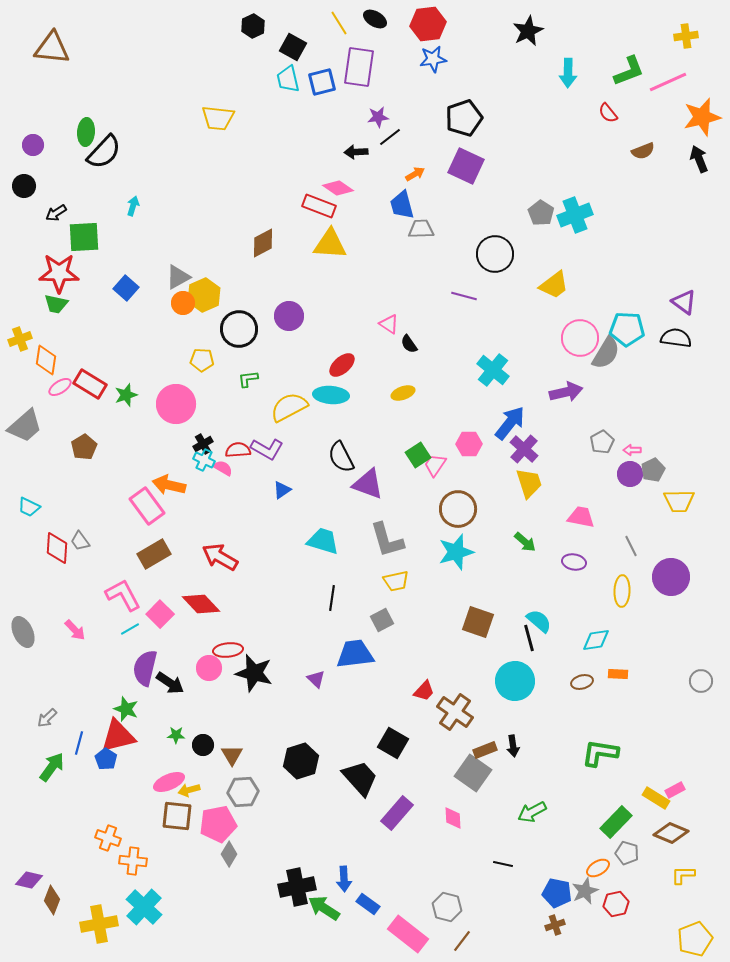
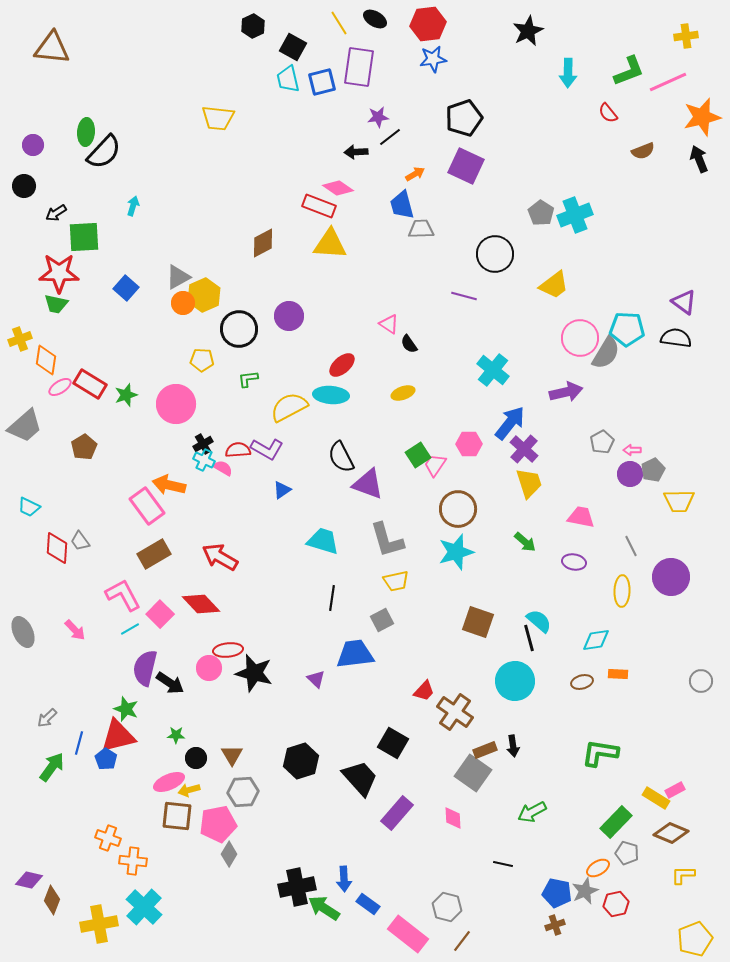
black circle at (203, 745): moved 7 px left, 13 px down
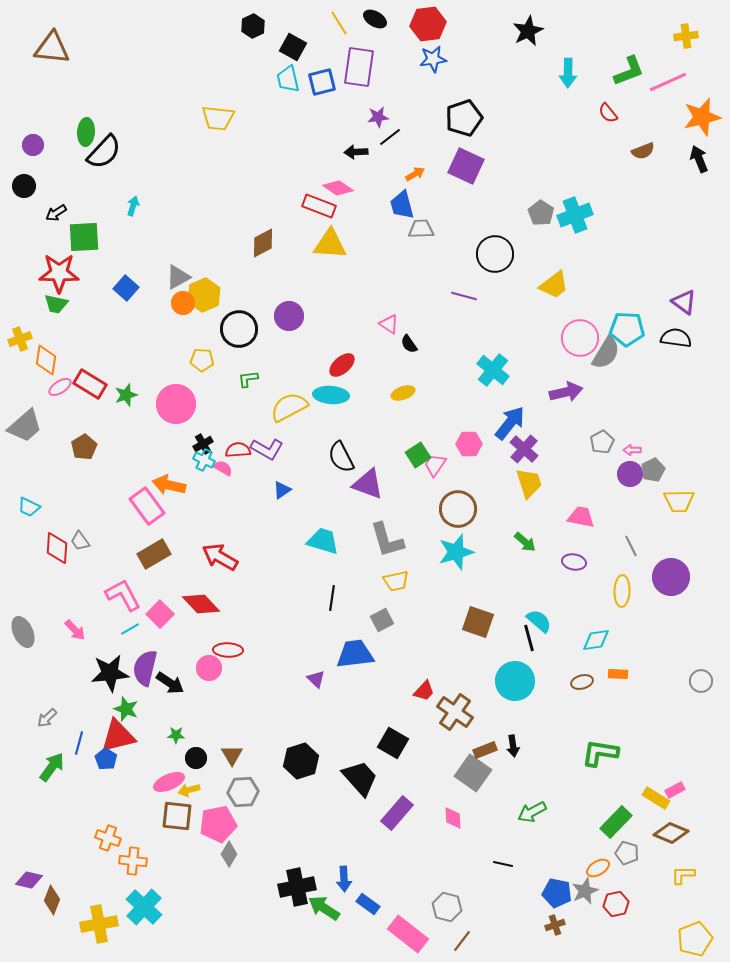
red ellipse at (228, 650): rotated 8 degrees clockwise
black star at (254, 673): moved 144 px left; rotated 21 degrees counterclockwise
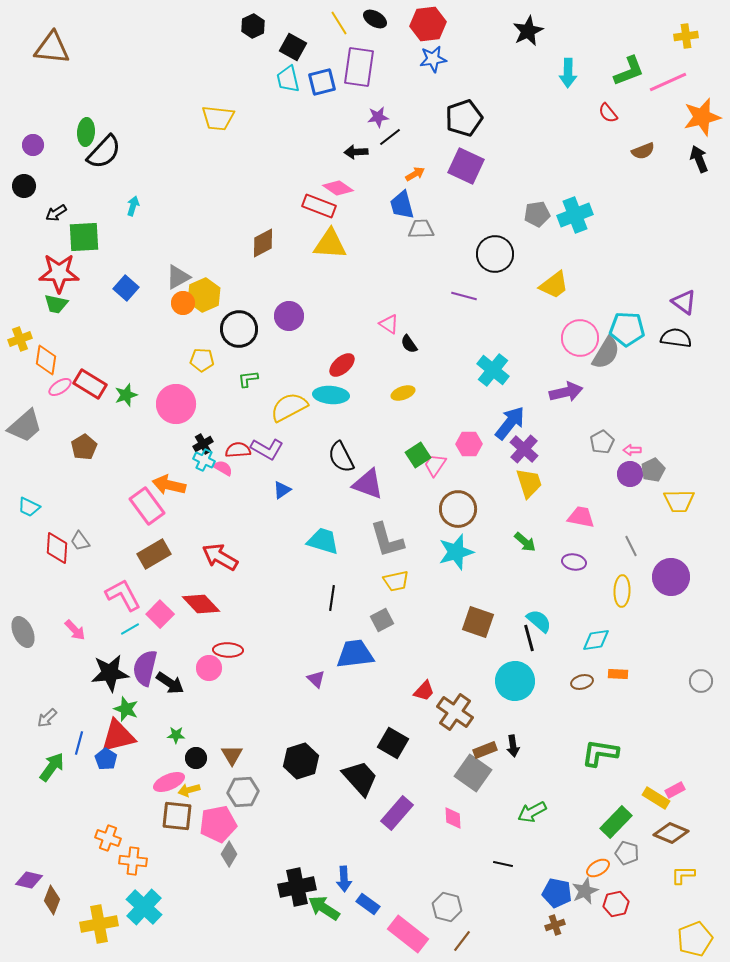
gray pentagon at (541, 213): moved 4 px left, 1 px down; rotated 30 degrees clockwise
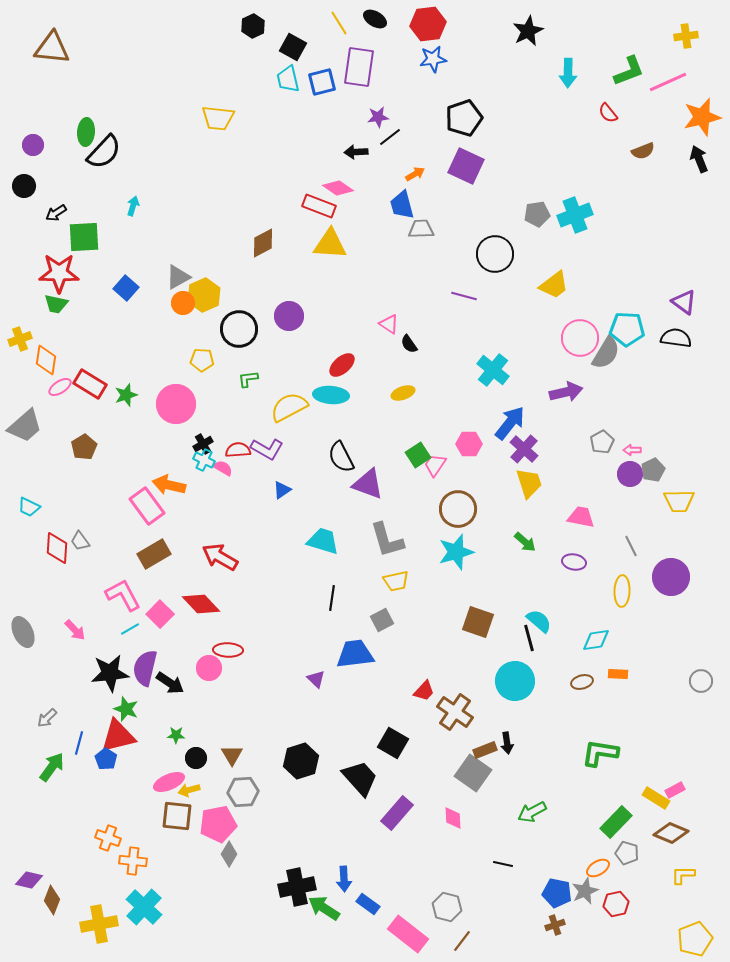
black arrow at (513, 746): moved 6 px left, 3 px up
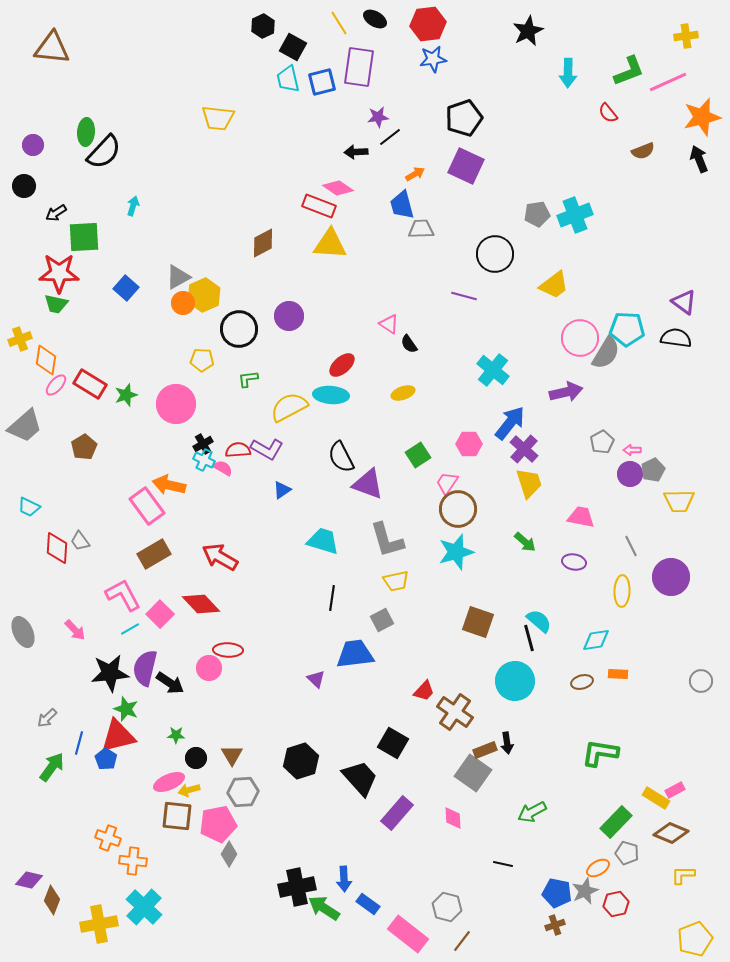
black hexagon at (253, 26): moved 10 px right
pink ellipse at (60, 387): moved 4 px left, 2 px up; rotated 15 degrees counterclockwise
pink trapezoid at (435, 465): moved 12 px right, 18 px down
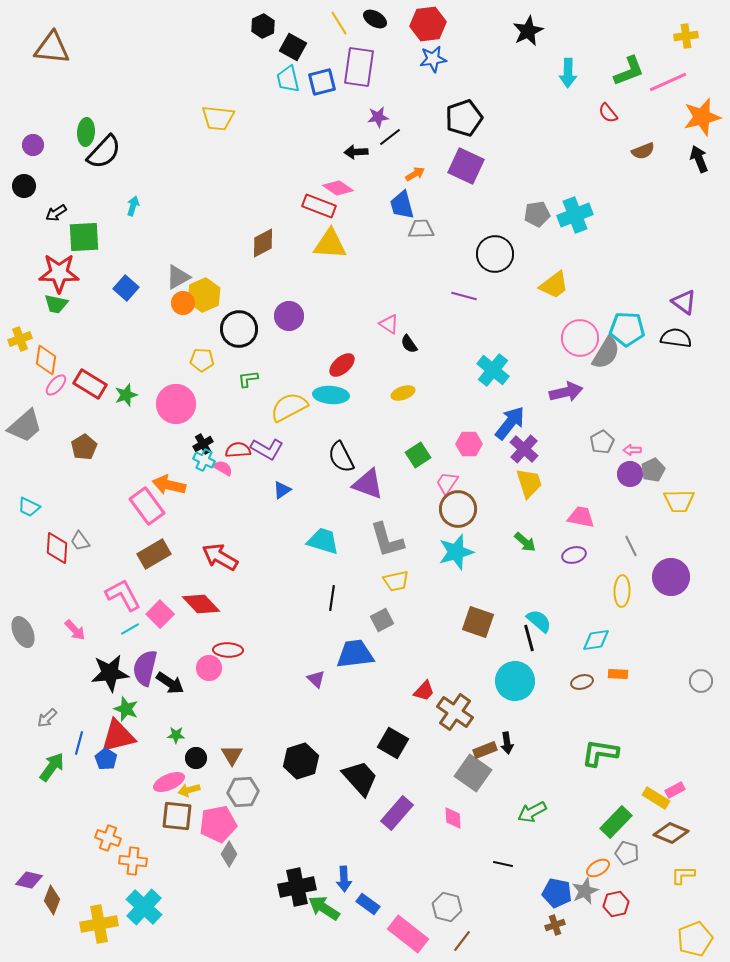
purple ellipse at (574, 562): moved 7 px up; rotated 25 degrees counterclockwise
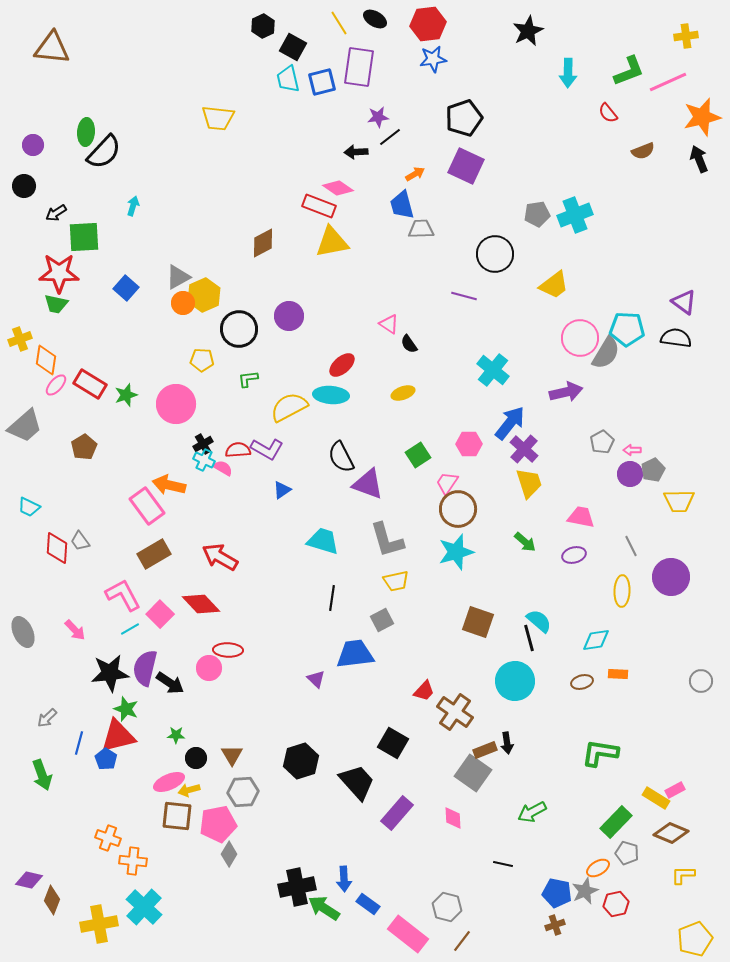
yellow triangle at (330, 244): moved 2 px right, 2 px up; rotated 15 degrees counterclockwise
green arrow at (52, 767): moved 10 px left, 8 px down; rotated 124 degrees clockwise
black trapezoid at (360, 778): moved 3 px left, 4 px down
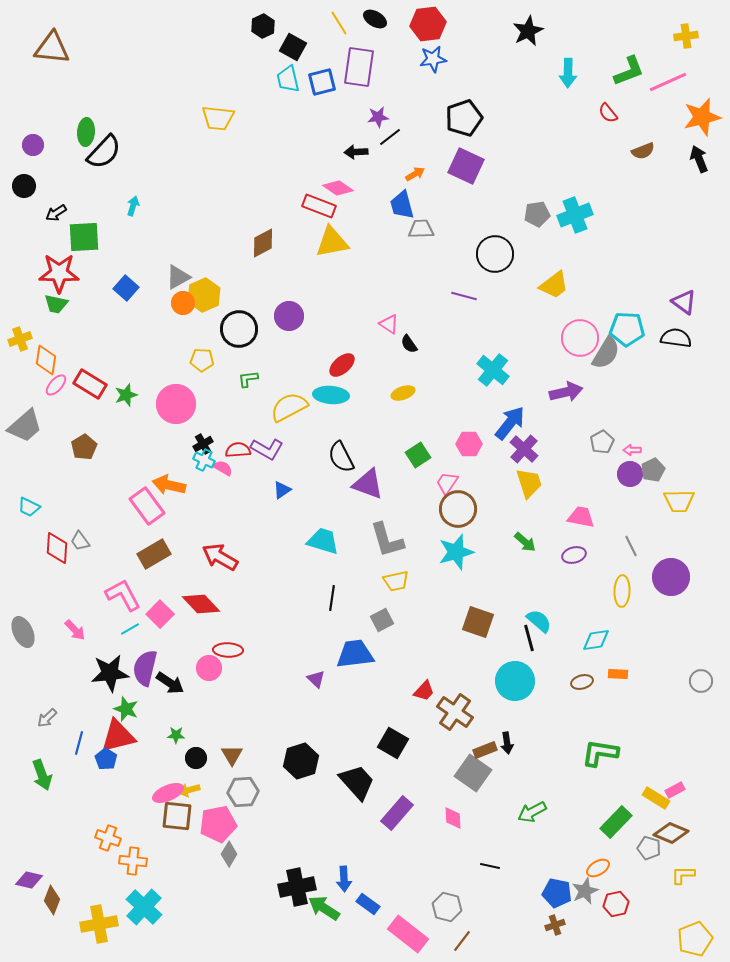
pink ellipse at (169, 782): moved 1 px left, 11 px down
gray pentagon at (627, 853): moved 22 px right, 5 px up
black line at (503, 864): moved 13 px left, 2 px down
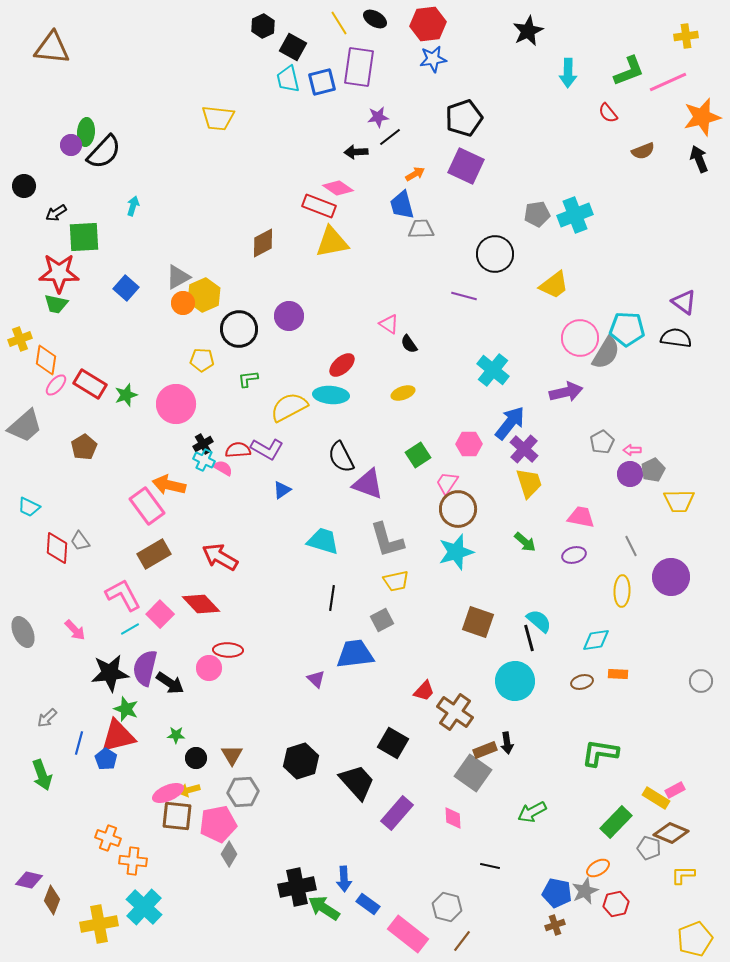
purple circle at (33, 145): moved 38 px right
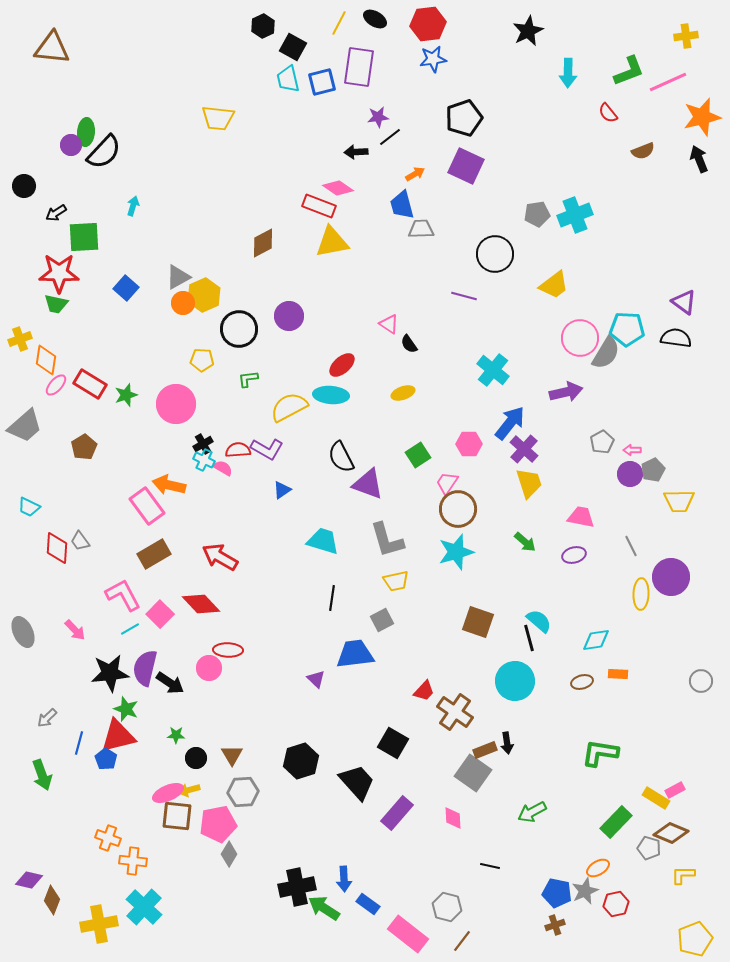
yellow line at (339, 23): rotated 60 degrees clockwise
yellow ellipse at (622, 591): moved 19 px right, 3 px down
